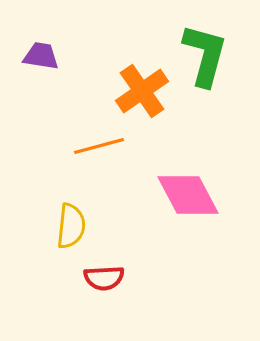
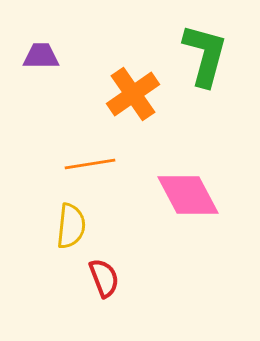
purple trapezoid: rotated 9 degrees counterclockwise
orange cross: moved 9 px left, 3 px down
orange line: moved 9 px left, 18 px down; rotated 6 degrees clockwise
red semicircle: rotated 108 degrees counterclockwise
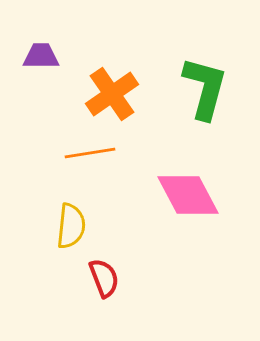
green L-shape: moved 33 px down
orange cross: moved 21 px left
orange line: moved 11 px up
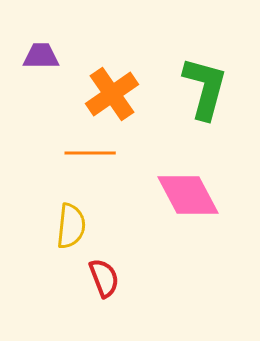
orange line: rotated 9 degrees clockwise
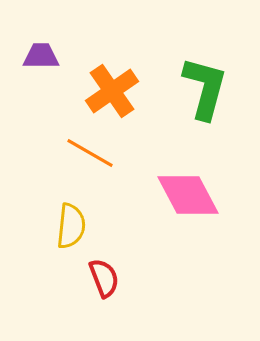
orange cross: moved 3 px up
orange line: rotated 30 degrees clockwise
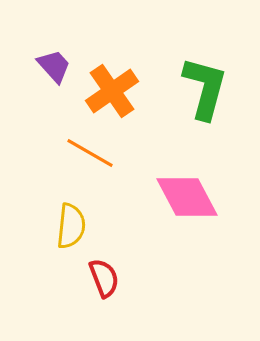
purple trapezoid: moved 13 px right, 10 px down; rotated 48 degrees clockwise
pink diamond: moved 1 px left, 2 px down
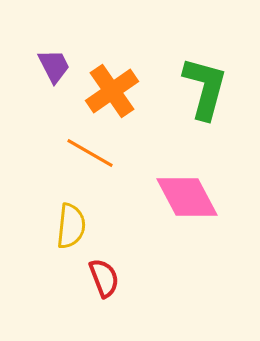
purple trapezoid: rotated 15 degrees clockwise
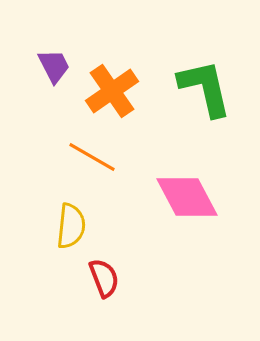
green L-shape: rotated 28 degrees counterclockwise
orange line: moved 2 px right, 4 px down
